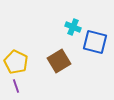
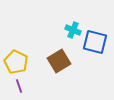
cyan cross: moved 3 px down
purple line: moved 3 px right
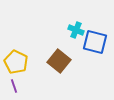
cyan cross: moved 3 px right
brown square: rotated 20 degrees counterclockwise
purple line: moved 5 px left
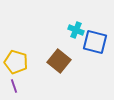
yellow pentagon: rotated 10 degrees counterclockwise
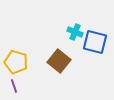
cyan cross: moved 1 px left, 2 px down
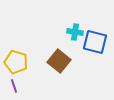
cyan cross: rotated 14 degrees counterclockwise
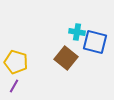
cyan cross: moved 2 px right
brown square: moved 7 px right, 3 px up
purple line: rotated 48 degrees clockwise
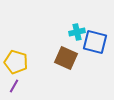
cyan cross: rotated 21 degrees counterclockwise
brown square: rotated 15 degrees counterclockwise
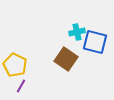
brown square: moved 1 px down; rotated 10 degrees clockwise
yellow pentagon: moved 1 px left, 3 px down; rotated 10 degrees clockwise
purple line: moved 7 px right
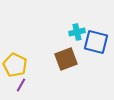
blue square: moved 1 px right
brown square: rotated 35 degrees clockwise
purple line: moved 1 px up
